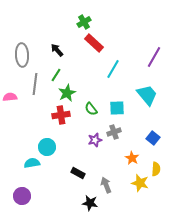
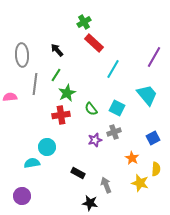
cyan square: rotated 28 degrees clockwise
blue square: rotated 24 degrees clockwise
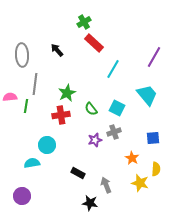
green line: moved 30 px left, 31 px down; rotated 24 degrees counterclockwise
blue square: rotated 24 degrees clockwise
cyan circle: moved 2 px up
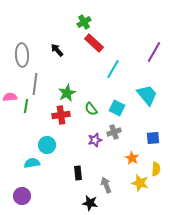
purple line: moved 5 px up
black rectangle: rotated 56 degrees clockwise
